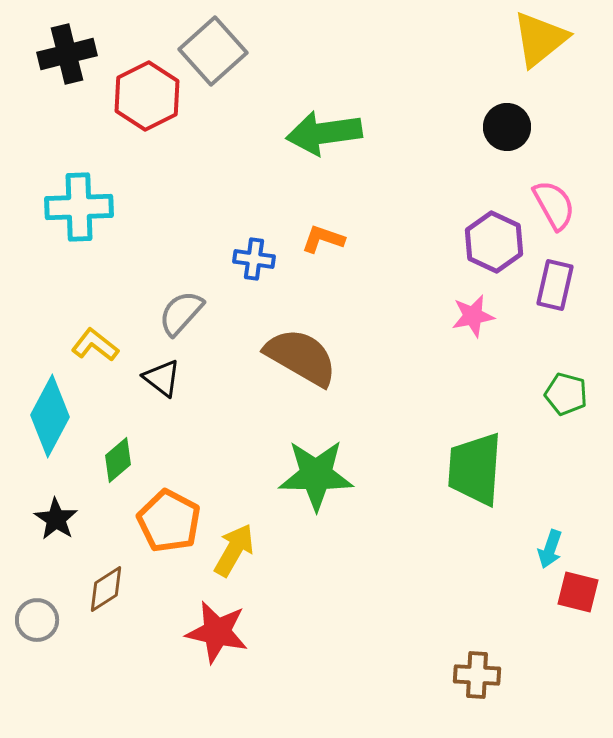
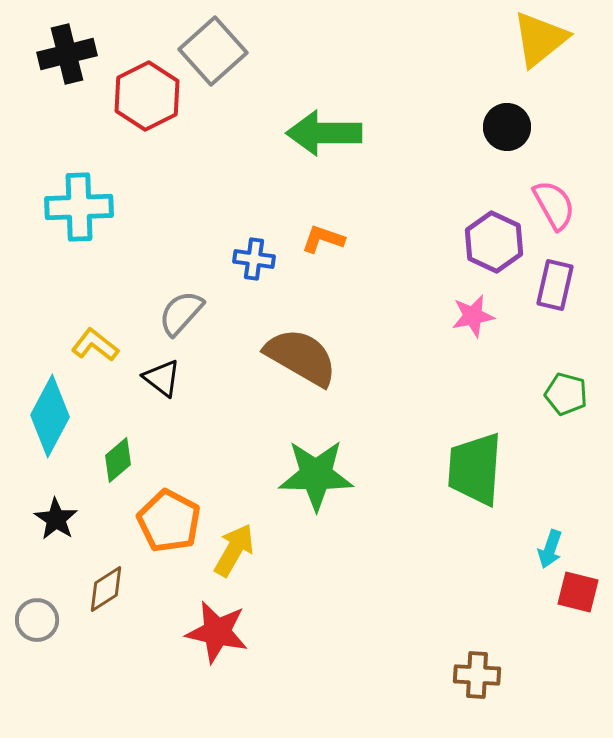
green arrow: rotated 8 degrees clockwise
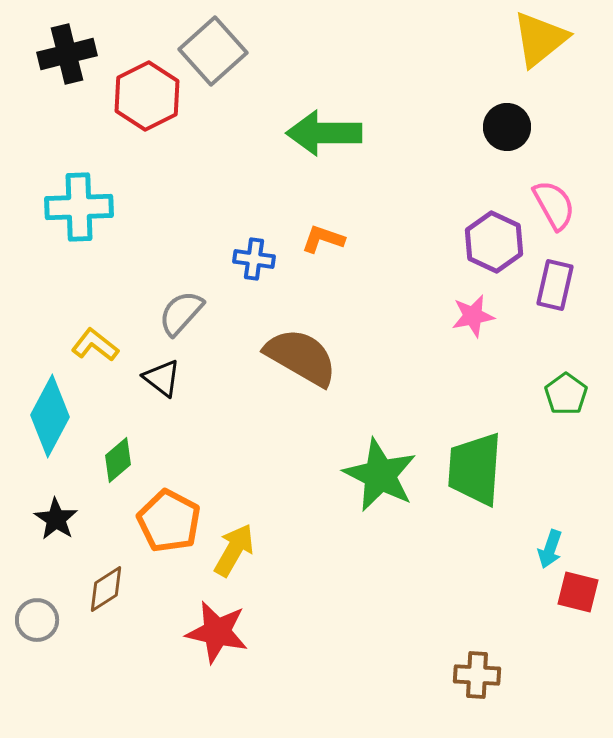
green pentagon: rotated 21 degrees clockwise
green star: moved 64 px right; rotated 26 degrees clockwise
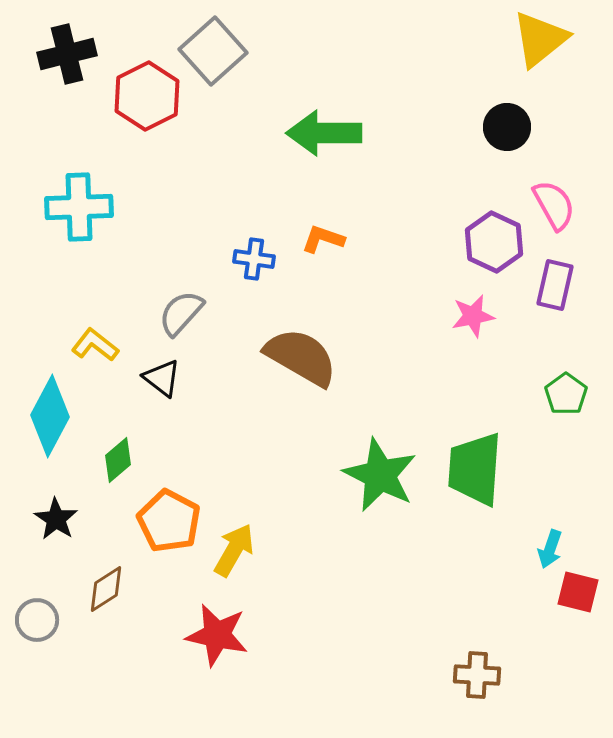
red star: moved 3 px down
